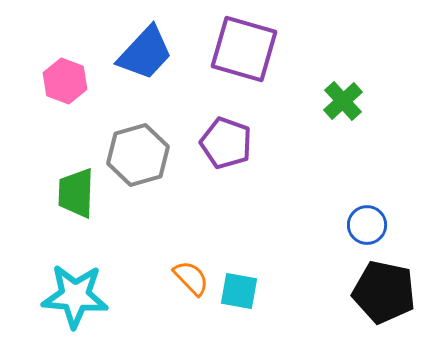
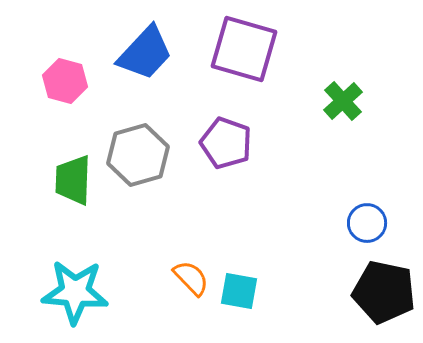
pink hexagon: rotated 6 degrees counterclockwise
green trapezoid: moved 3 px left, 13 px up
blue circle: moved 2 px up
cyan star: moved 4 px up
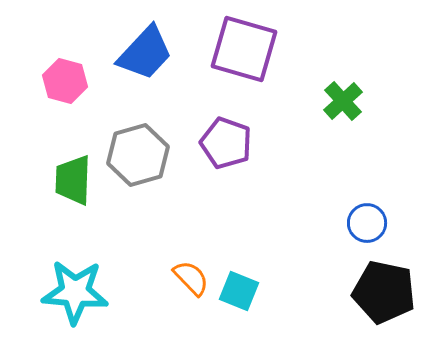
cyan square: rotated 12 degrees clockwise
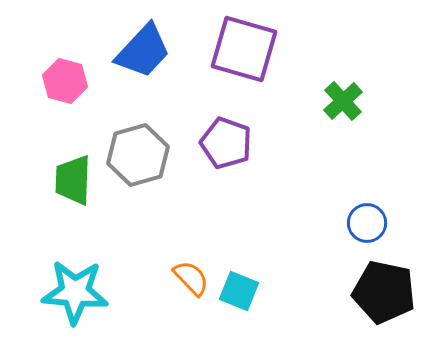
blue trapezoid: moved 2 px left, 2 px up
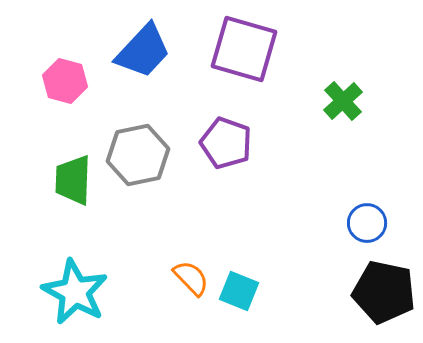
gray hexagon: rotated 4 degrees clockwise
cyan star: rotated 24 degrees clockwise
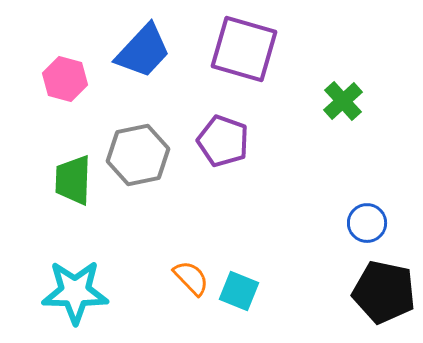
pink hexagon: moved 2 px up
purple pentagon: moved 3 px left, 2 px up
cyan star: rotated 28 degrees counterclockwise
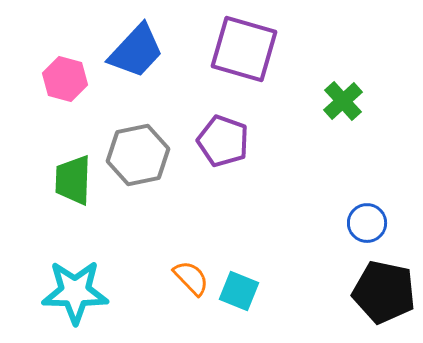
blue trapezoid: moved 7 px left
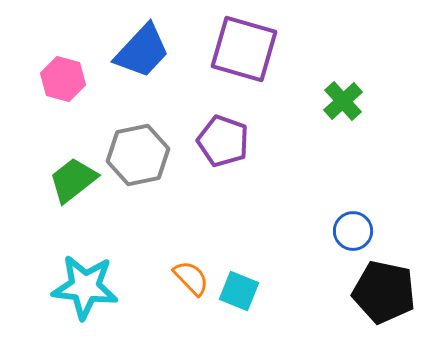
blue trapezoid: moved 6 px right
pink hexagon: moved 2 px left
green trapezoid: rotated 50 degrees clockwise
blue circle: moved 14 px left, 8 px down
cyan star: moved 10 px right, 5 px up; rotated 6 degrees clockwise
